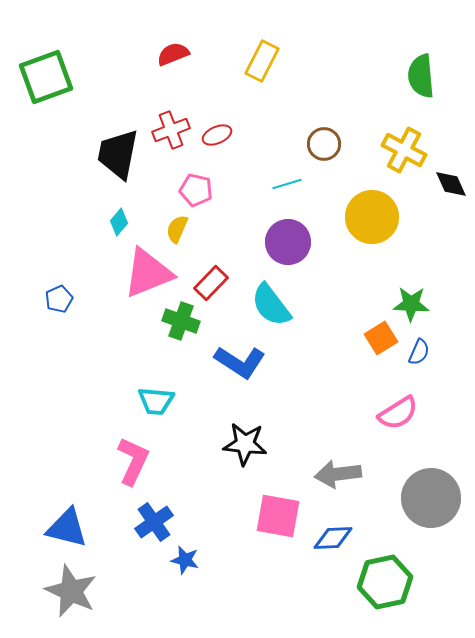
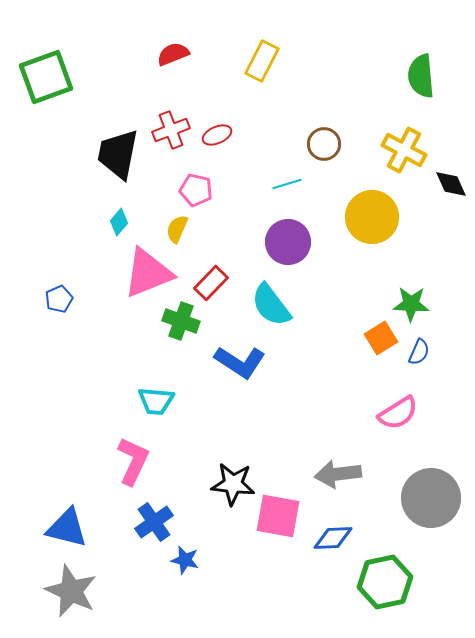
black star: moved 12 px left, 40 px down
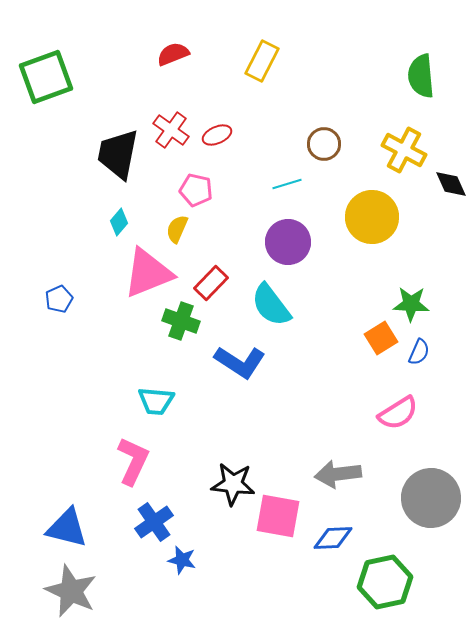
red cross: rotated 33 degrees counterclockwise
blue star: moved 3 px left
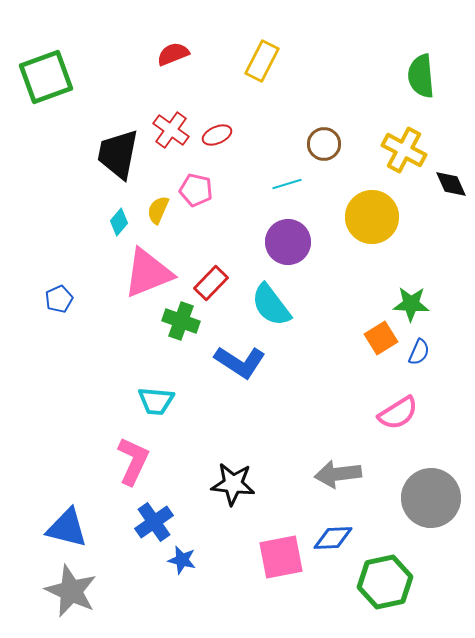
yellow semicircle: moved 19 px left, 19 px up
pink square: moved 3 px right, 41 px down; rotated 21 degrees counterclockwise
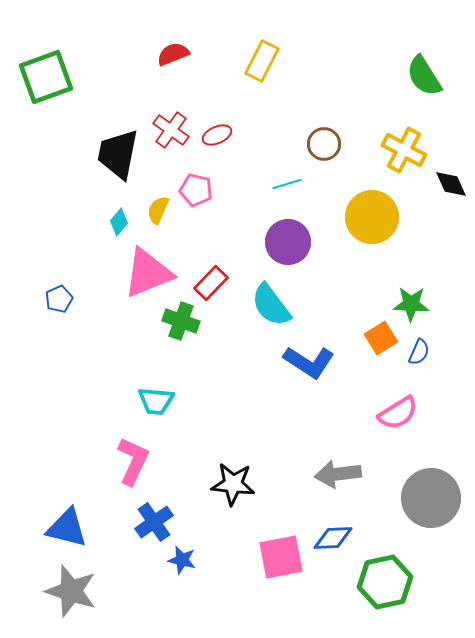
green semicircle: moved 3 px right; rotated 27 degrees counterclockwise
blue L-shape: moved 69 px right
gray star: rotated 6 degrees counterclockwise
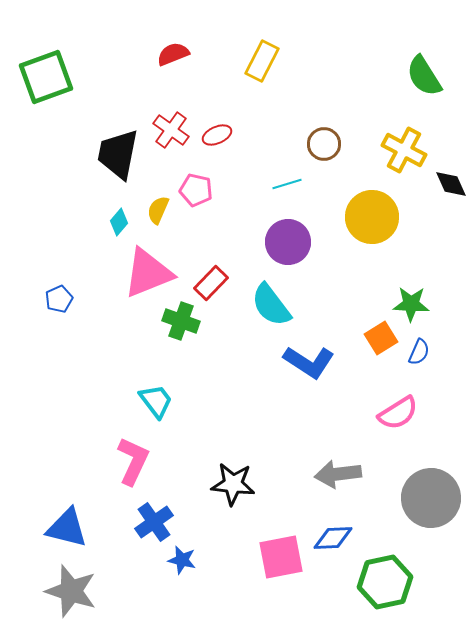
cyan trapezoid: rotated 132 degrees counterclockwise
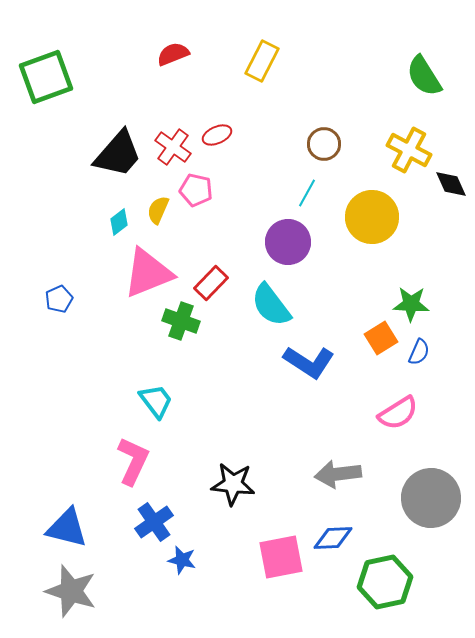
red cross: moved 2 px right, 17 px down
yellow cross: moved 5 px right
black trapezoid: rotated 150 degrees counterclockwise
cyan line: moved 20 px right, 9 px down; rotated 44 degrees counterclockwise
cyan diamond: rotated 12 degrees clockwise
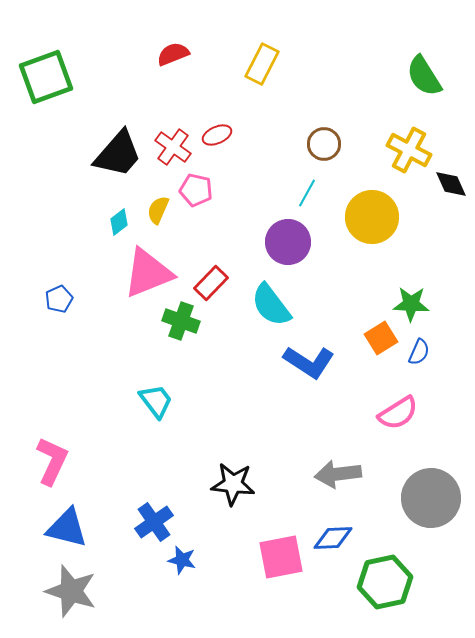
yellow rectangle: moved 3 px down
pink L-shape: moved 81 px left
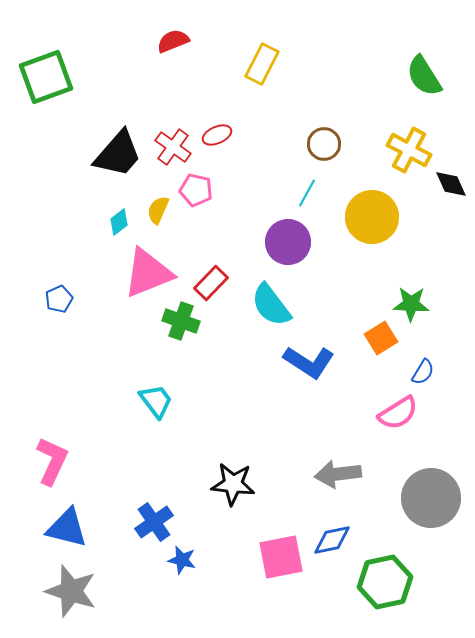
red semicircle: moved 13 px up
blue semicircle: moved 4 px right, 20 px down; rotated 8 degrees clockwise
blue diamond: moved 1 px left, 2 px down; rotated 9 degrees counterclockwise
